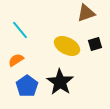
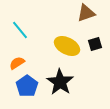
orange semicircle: moved 1 px right, 3 px down
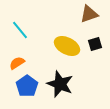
brown triangle: moved 3 px right, 1 px down
black star: moved 2 px down; rotated 12 degrees counterclockwise
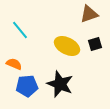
orange semicircle: moved 3 px left, 1 px down; rotated 56 degrees clockwise
blue pentagon: rotated 30 degrees clockwise
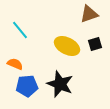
orange semicircle: moved 1 px right
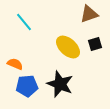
cyan line: moved 4 px right, 8 px up
yellow ellipse: moved 1 px right, 1 px down; rotated 15 degrees clockwise
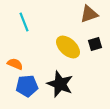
cyan line: rotated 18 degrees clockwise
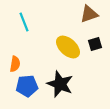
orange semicircle: rotated 77 degrees clockwise
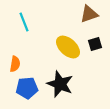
blue pentagon: moved 2 px down
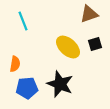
cyan line: moved 1 px left, 1 px up
